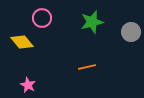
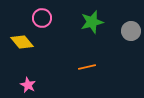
gray circle: moved 1 px up
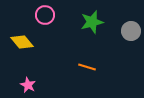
pink circle: moved 3 px right, 3 px up
orange line: rotated 30 degrees clockwise
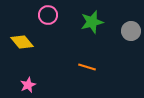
pink circle: moved 3 px right
pink star: rotated 21 degrees clockwise
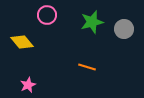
pink circle: moved 1 px left
gray circle: moved 7 px left, 2 px up
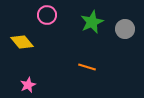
green star: rotated 10 degrees counterclockwise
gray circle: moved 1 px right
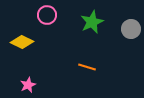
gray circle: moved 6 px right
yellow diamond: rotated 25 degrees counterclockwise
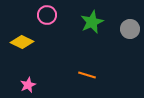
gray circle: moved 1 px left
orange line: moved 8 px down
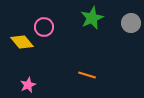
pink circle: moved 3 px left, 12 px down
green star: moved 4 px up
gray circle: moved 1 px right, 6 px up
yellow diamond: rotated 25 degrees clockwise
